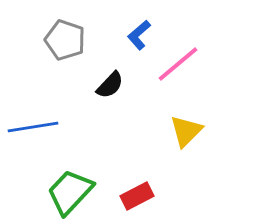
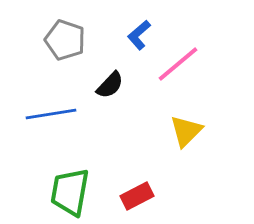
blue line: moved 18 px right, 13 px up
green trapezoid: rotated 33 degrees counterclockwise
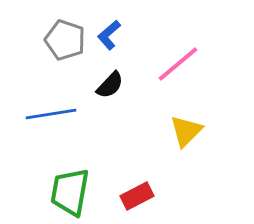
blue L-shape: moved 30 px left
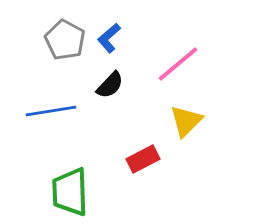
blue L-shape: moved 3 px down
gray pentagon: rotated 9 degrees clockwise
blue line: moved 3 px up
yellow triangle: moved 10 px up
green trapezoid: rotated 12 degrees counterclockwise
red rectangle: moved 6 px right, 37 px up
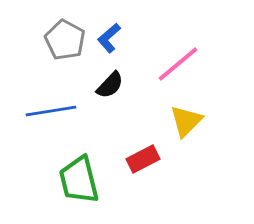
green trapezoid: moved 9 px right, 12 px up; rotated 12 degrees counterclockwise
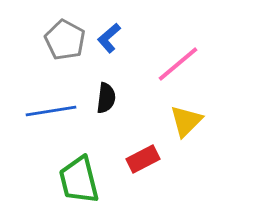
black semicircle: moved 4 px left, 13 px down; rotated 36 degrees counterclockwise
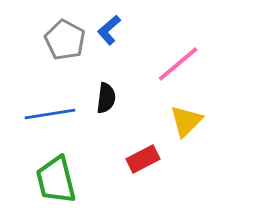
blue L-shape: moved 8 px up
blue line: moved 1 px left, 3 px down
green trapezoid: moved 23 px left
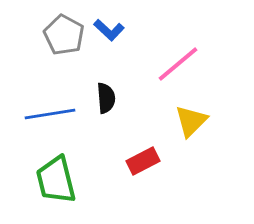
blue L-shape: rotated 96 degrees counterclockwise
gray pentagon: moved 1 px left, 5 px up
black semicircle: rotated 12 degrees counterclockwise
yellow triangle: moved 5 px right
red rectangle: moved 2 px down
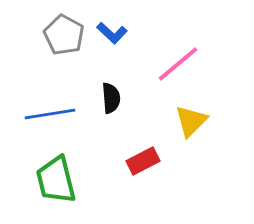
blue L-shape: moved 3 px right, 3 px down
black semicircle: moved 5 px right
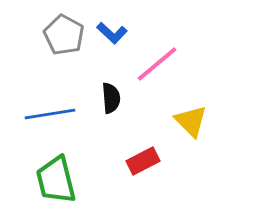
pink line: moved 21 px left
yellow triangle: rotated 30 degrees counterclockwise
